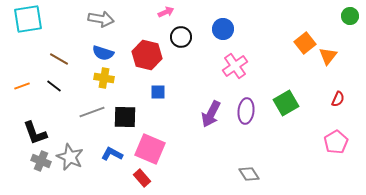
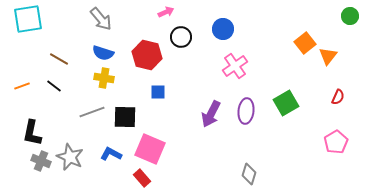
gray arrow: rotated 40 degrees clockwise
red semicircle: moved 2 px up
black L-shape: moved 3 px left; rotated 32 degrees clockwise
blue L-shape: moved 1 px left
gray diamond: rotated 50 degrees clockwise
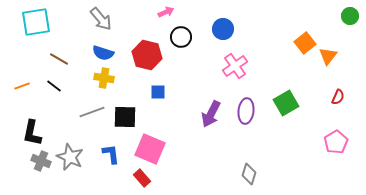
cyan square: moved 8 px right, 3 px down
blue L-shape: rotated 55 degrees clockwise
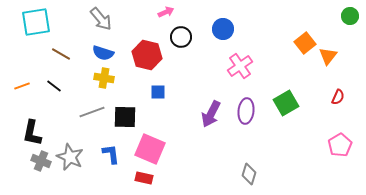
brown line: moved 2 px right, 5 px up
pink cross: moved 5 px right
pink pentagon: moved 4 px right, 3 px down
red rectangle: moved 2 px right; rotated 36 degrees counterclockwise
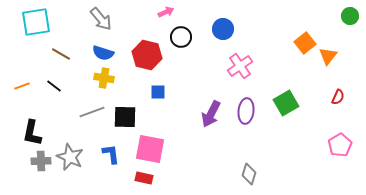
pink square: rotated 12 degrees counterclockwise
gray cross: rotated 24 degrees counterclockwise
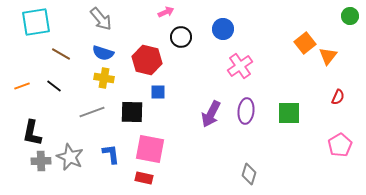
red hexagon: moved 5 px down
green square: moved 3 px right, 10 px down; rotated 30 degrees clockwise
black square: moved 7 px right, 5 px up
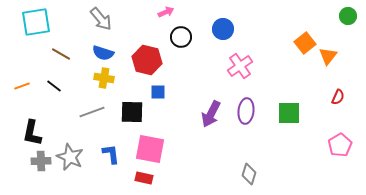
green circle: moved 2 px left
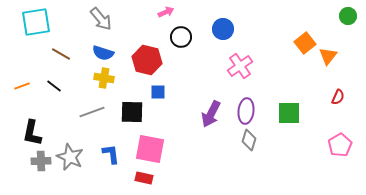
gray diamond: moved 34 px up
